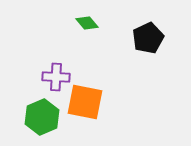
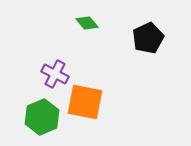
purple cross: moved 1 px left, 3 px up; rotated 24 degrees clockwise
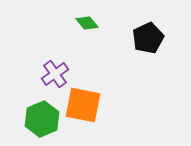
purple cross: rotated 28 degrees clockwise
orange square: moved 2 px left, 3 px down
green hexagon: moved 2 px down
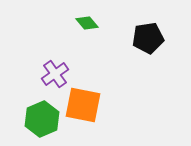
black pentagon: rotated 16 degrees clockwise
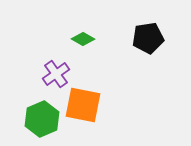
green diamond: moved 4 px left, 16 px down; rotated 20 degrees counterclockwise
purple cross: moved 1 px right
